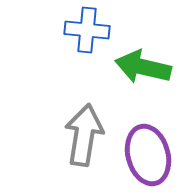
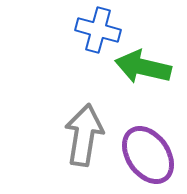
blue cross: moved 11 px right; rotated 9 degrees clockwise
purple ellipse: rotated 20 degrees counterclockwise
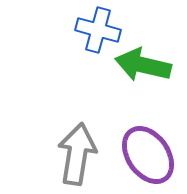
green arrow: moved 2 px up
gray arrow: moved 7 px left, 19 px down
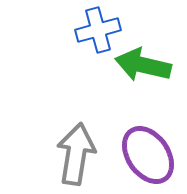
blue cross: rotated 30 degrees counterclockwise
gray arrow: moved 1 px left
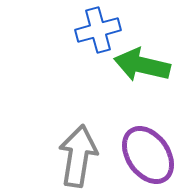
green arrow: moved 1 px left
gray arrow: moved 2 px right, 2 px down
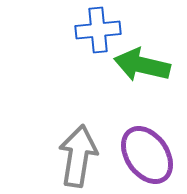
blue cross: rotated 9 degrees clockwise
purple ellipse: moved 1 px left
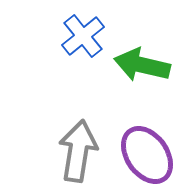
blue cross: moved 15 px left, 6 px down; rotated 33 degrees counterclockwise
gray arrow: moved 5 px up
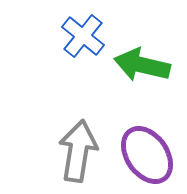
blue cross: rotated 12 degrees counterclockwise
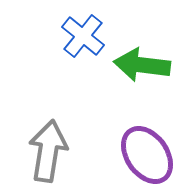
green arrow: rotated 6 degrees counterclockwise
gray arrow: moved 30 px left
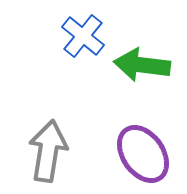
purple ellipse: moved 4 px left, 1 px up
